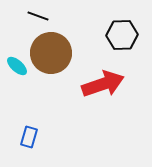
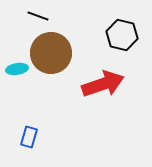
black hexagon: rotated 16 degrees clockwise
cyan ellipse: moved 3 px down; rotated 50 degrees counterclockwise
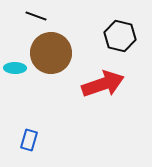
black line: moved 2 px left
black hexagon: moved 2 px left, 1 px down
cyan ellipse: moved 2 px left, 1 px up; rotated 10 degrees clockwise
blue rectangle: moved 3 px down
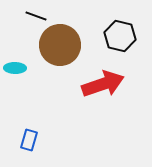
brown circle: moved 9 px right, 8 px up
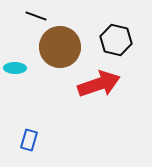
black hexagon: moved 4 px left, 4 px down
brown circle: moved 2 px down
red arrow: moved 4 px left
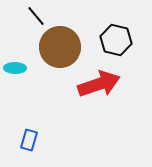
black line: rotated 30 degrees clockwise
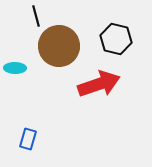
black line: rotated 25 degrees clockwise
black hexagon: moved 1 px up
brown circle: moved 1 px left, 1 px up
blue rectangle: moved 1 px left, 1 px up
